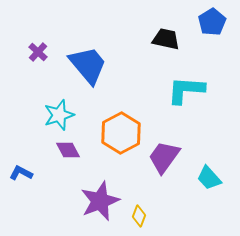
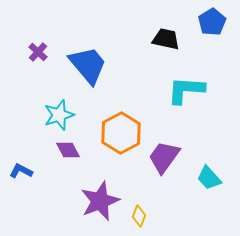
blue L-shape: moved 2 px up
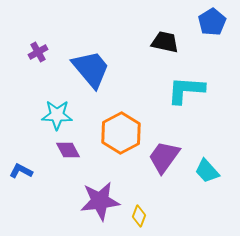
black trapezoid: moved 1 px left, 3 px down
purple cross: rotated 18 degrees clockwise
blue trapezoid: moved 3 px right, 4 px down
cyan star: moved 2 px left; rotated 20 degrees clockwise
cyan trapezoid: moved 2 px left, 7 px up
purple star: rotated 15 degrees clockwise
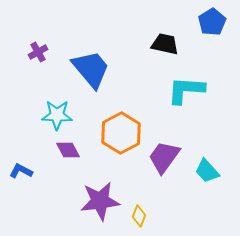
black trapezoid: moved 2 px down
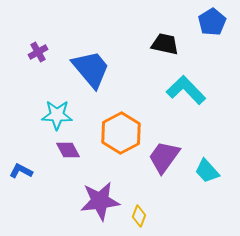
cyan L-shape: rotated 42 degrees clockwise
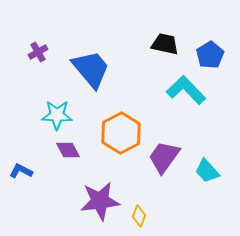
blue pentagon: moved 2 px left, 33 px down
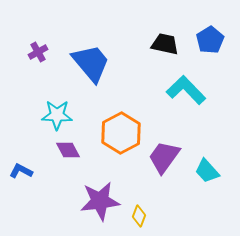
blue pentagon: moved 15 px up
blue trapezoid: moved 6 px up
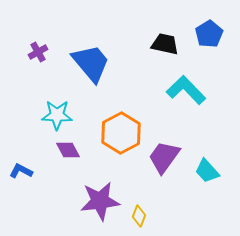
blue pentagon: moved 1 px left, 6 px up
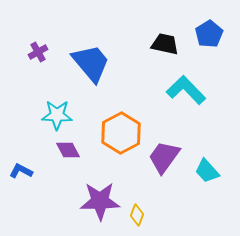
purple star: rotated 6 degrees clockwise
yellow diamond: moved 2 px left, 1 px up
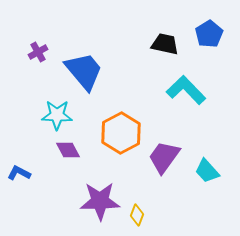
blue trapezoid: moved 7 px left, 8 px down
blue L-shape: moved 2 px left, 2 px down
